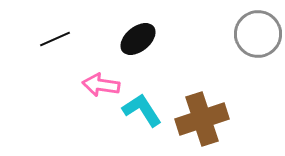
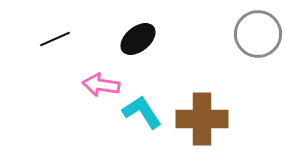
cyan L-shape: moved 2 px down
brown cross: rotated 18 degrees clockwise
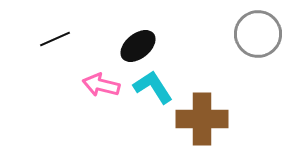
black ellipse: moved 7 px down
pink arrow: rotated 6 degrees clockwise
cyan L-shape: moved 11 px right, 25 px up
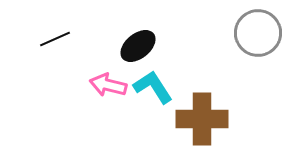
gray circle: moved 1 px up
pink arrow: moved 7 px right
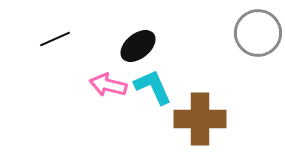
cyan L-shape: rotated 9 degrees clockwise
brown cross: moved 2 px left
